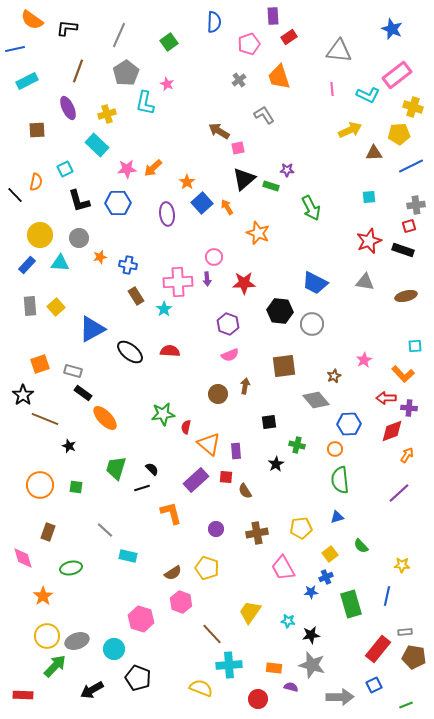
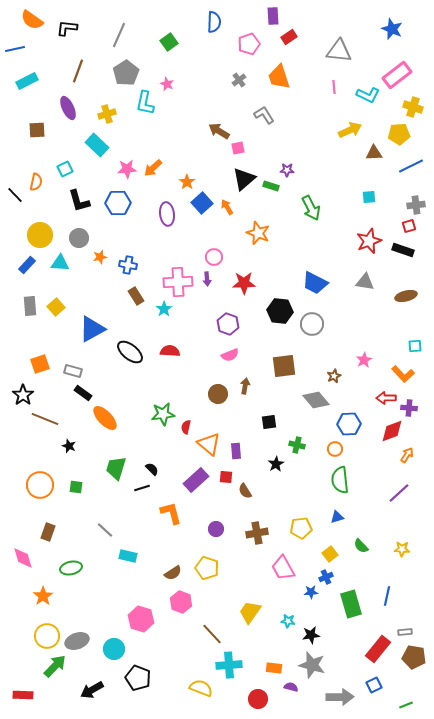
pink line at (332, 89): moved 2 px right, 2 px up
yellow star at (402, 565): moved 16 px up
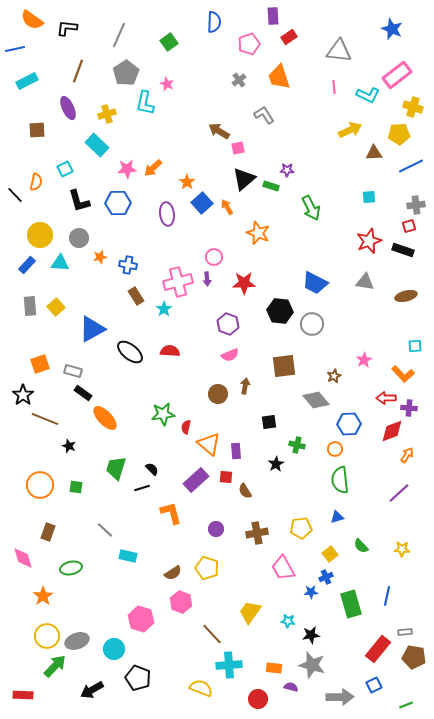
pink cross at (178, 282): rotated 12 degrees counterclockwise
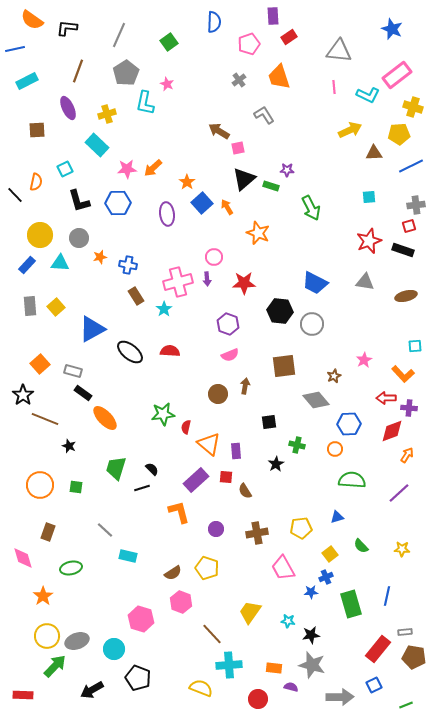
orange square at (40, 364): rotated 24 degrees counterclockwise
green semicircle at (340, 480): moved 12 px right; rotated 100 degrees clockwise
orange L-shape at (171, 513): moved 8 px right, 1 px up
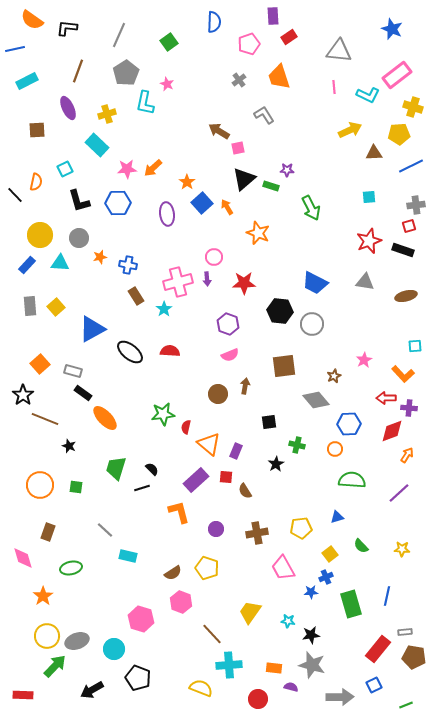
purple rectangle at (236, 451): rotated 28 degrees clockwise
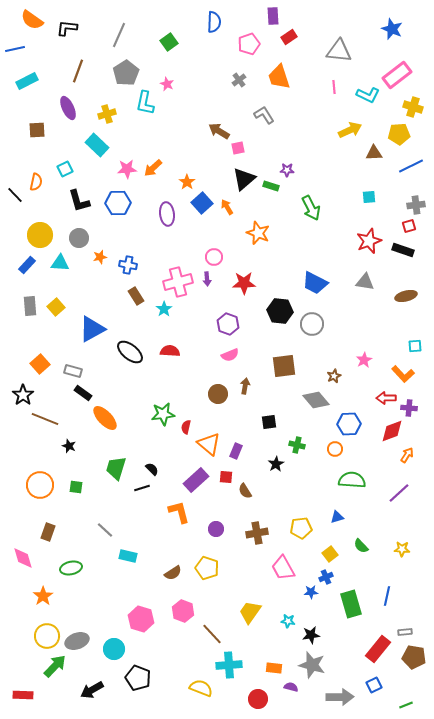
pink hexagon at (181, 602): moved 2 px right, 9 px down
